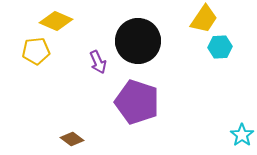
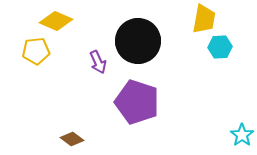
yellow trapezoid: rotated 24 degrees counterclockwise
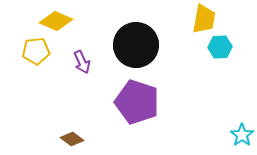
black circle: moved 2 px left, 4 px down
purple arrow: moved 16 px left
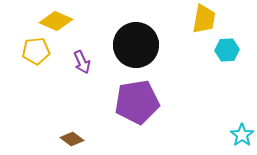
cyan hexagon: moved 7 px right, 3 px down
purple pentagon: rotated 27 degrees counterclockwise
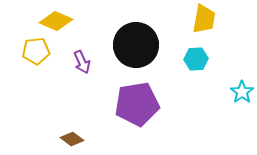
cyan hexagon: moved 31 px left, 9 px down
purple pentagon: moved 2 px down
cyan star: moved 43 px up
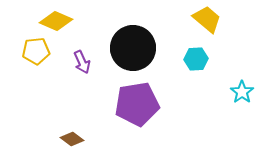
yellow trapezoid: moved 3 px right; rotated 60 degrees counterclockwise
black circle: moved 3 px left, 3 px down
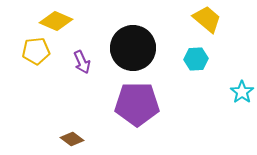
purple pentagon: rotated 9 degrees clockwise
